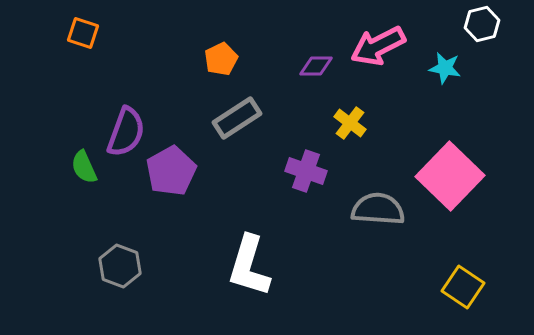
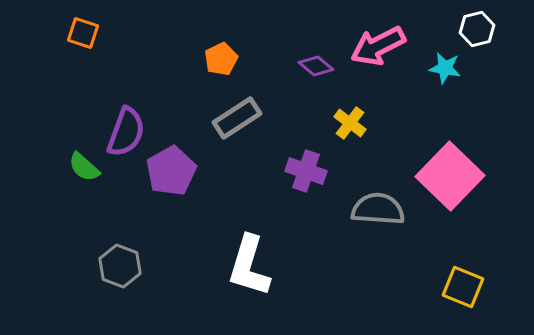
white hexagon: moved 5 px left, 5 px down
purple diamond: rotated 40 degrees clockwise
green semicircle: rotated 24 degrees counterclockwise
yellow square: rotated 12 degrees counterclockwise
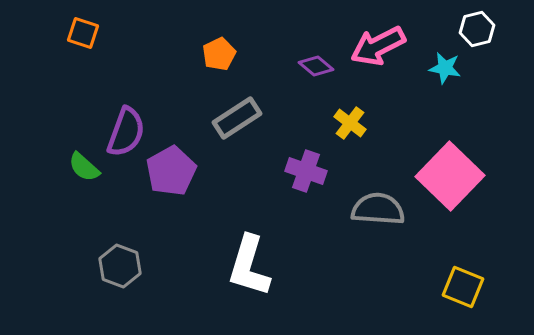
orange pentagon: moved 2 px left, 5 px up
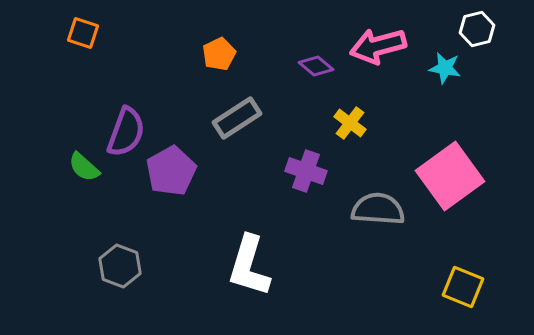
pink arrow: rotated 12 degrees clockwise
pink square: rotated 10 degrees clockwise
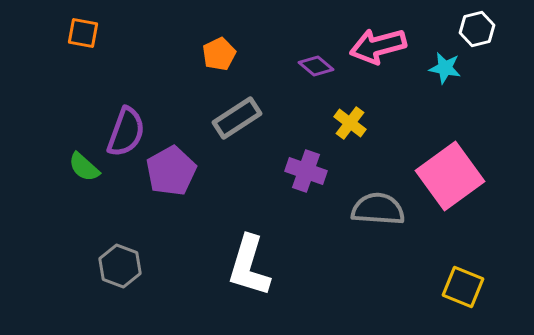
orange square: rotated 8 degrees counterclockwise
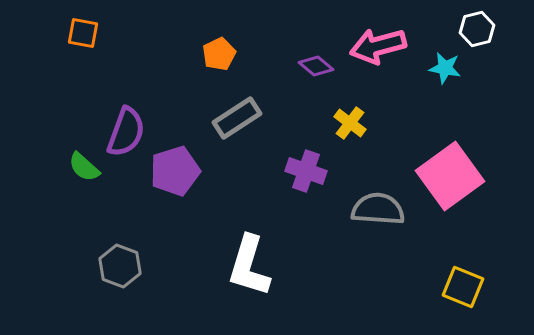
purple pentagon: moved 4 px right; rotated 12 degrees clockwise
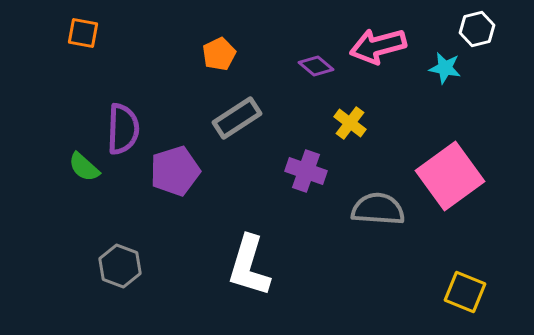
purple semicircle: moved 3 px left, 3 px up; rotated 18 degrees counterclockwise
yellow square: moved 2 px right, 5 px down
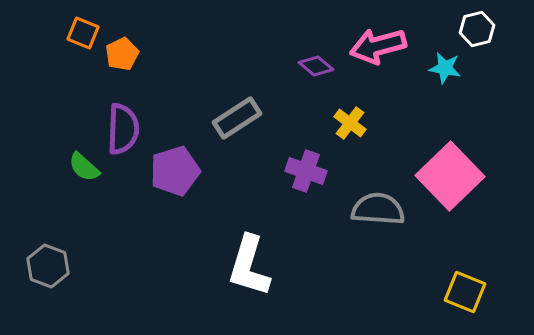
orange square: rotated 12 degrees clockwise
orange pentagon: moved 97 px left
pink square: rotated 8 degrees counterclockwise
gray hexagon: moved 72 px left
